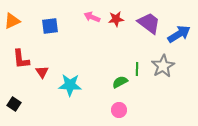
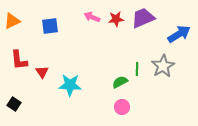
purple trapezoid: moved 6 px left, 5 px up; rotated 60 degrees counterclockwise
red L-shape: moved 2 px left, 1 px down
pink circle: moved 3 px right, 3 px up
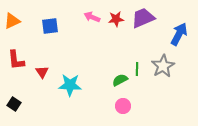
blue arrow: rotated 30 degrees counterclockwise
red L-shape: moved 3 px left
green semicircle: moved 2 px up
pink circle: moved 1 px right, 1 px up
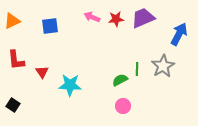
black square: moved 1 px left, 1 px down
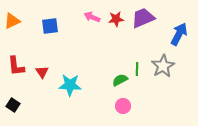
red L-shape: moved 6 px down
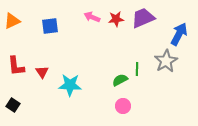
gray star: moved 3 px right, 5 px up
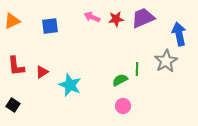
blue arrow: rotated 40 degrees counterclockwise
red triangle: rotated 32 degrees clockwise
cyan star: rotated 20 degrees clockwise
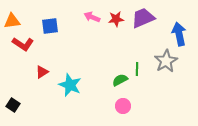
orange triangle: rotated 18 degrees clockwise
red L-shape: moved 7 px right, 22 px up; rotated 50 degrees counterclockwise
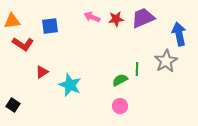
pink circle: moved 3 px left
